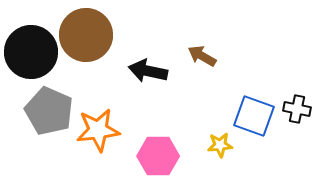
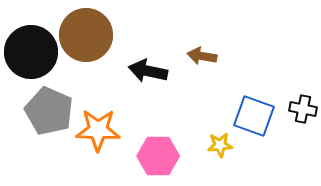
brown arrow: rotated 20 degrees counterclockwise
black cross: moved 6 px right
orange star: rotated 9 degrees clockwise
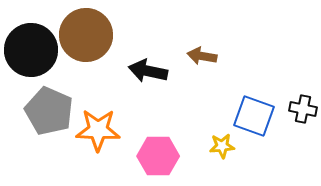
black circle: moved 2 px up
yellow star: moved 2 px right, 1 px down
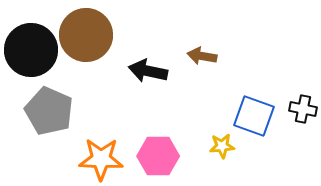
orange star: moved 3 px right, 29 px down
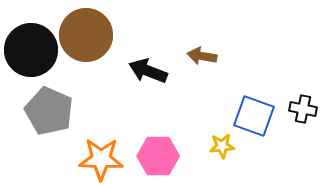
black arrow: rotated 9 degrees clockwise
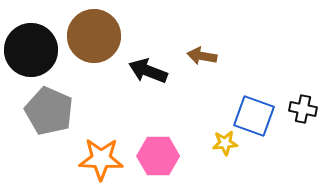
brown circle: moved 8 px right, 1 px down
yellow star: moved 3 px right, 3 px up
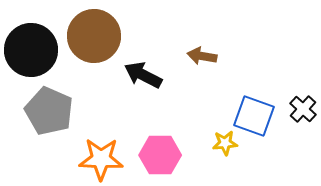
black arrow: moved 5 px left, 4 px down; rotated 6 degrees clockwise
black cross: rotated 32 degrees clockwise
pink hexagon: moved 2 px right, 1 px up
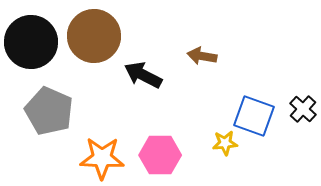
black circle: moved 8 px up
orange star: moved 1 px right, 1 px up
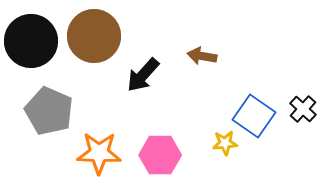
black circle: moved 1 px up
black arrow: rotated 75 degrees counterclockwise
blue square: rotated 15 degrees clockwise
orange star: moved 3 px left, 5 px up
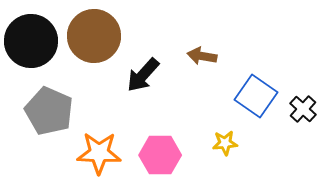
blue square: moved 2 px right, 20 px up
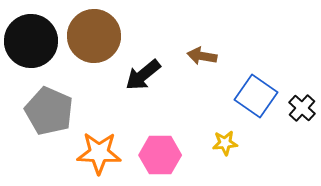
black arrow: rotated 9 degrees clockwise
black cross: moved 1 px left, 1 px up
